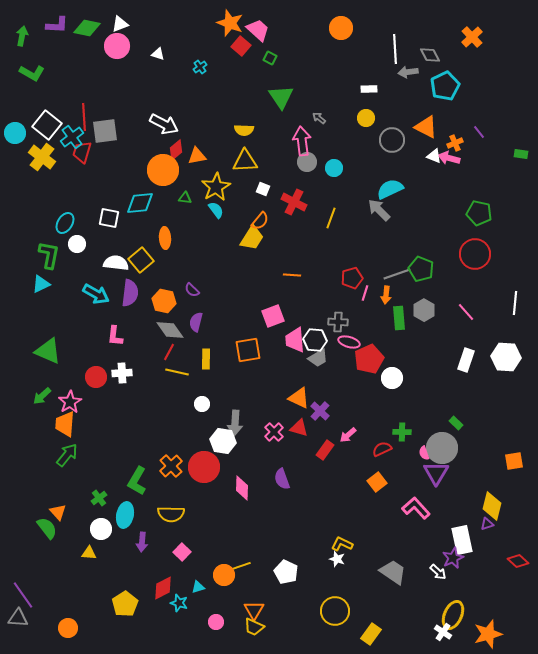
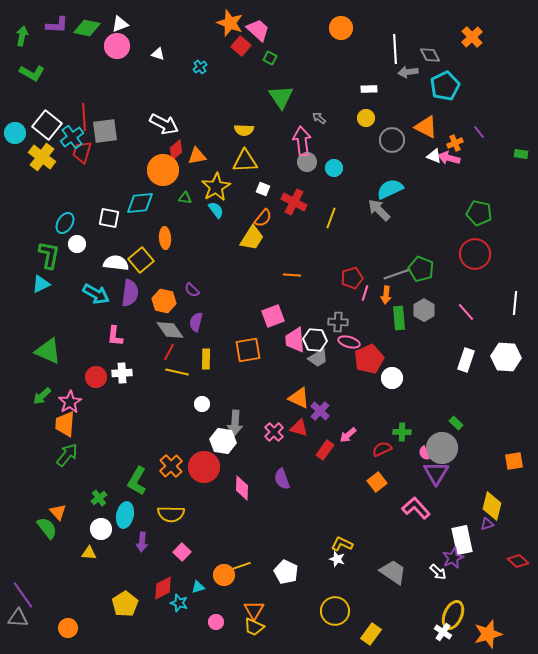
orange semicircle at (260, 221): moved 3 px right, 3 px up
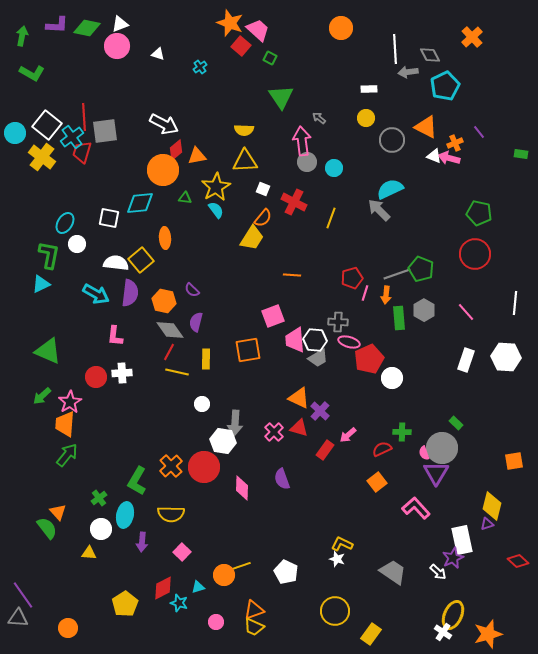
orange triangle at (254, 610): rotated 40 degrees clockwise
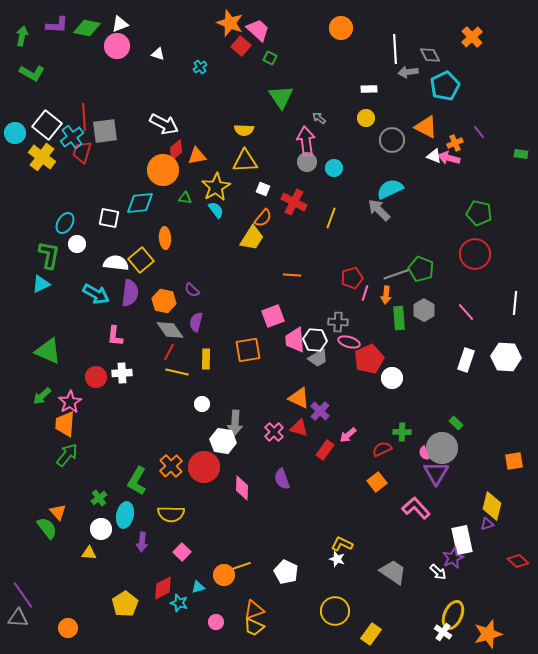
pink arrow at (302, 141): moved 4 px right
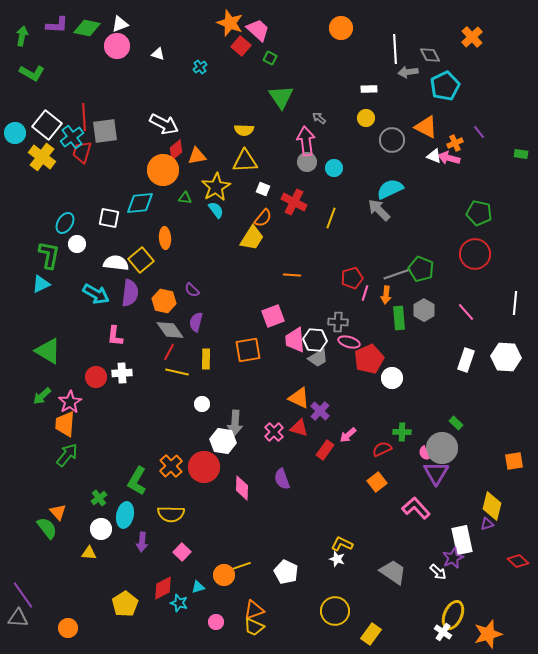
green triangle at (48, 351): rotated 8 degrees clockwise
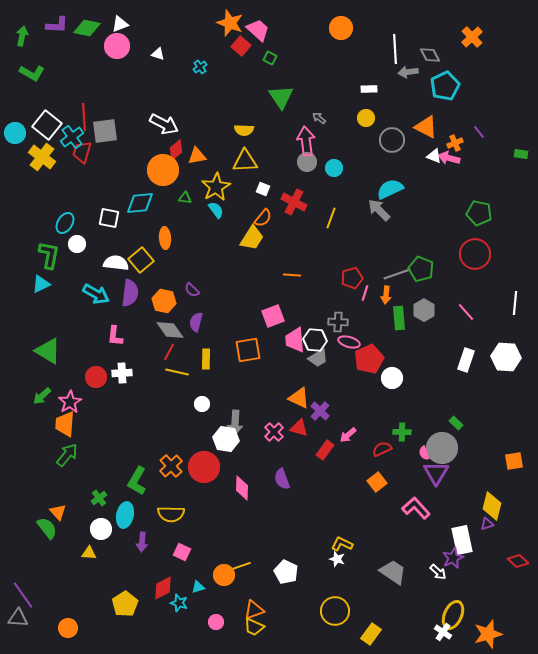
white hexagon at (223, 441): moved 3 px right, 2 px up
pink square at (182, 552): rotated 18 degrees counterclockwise
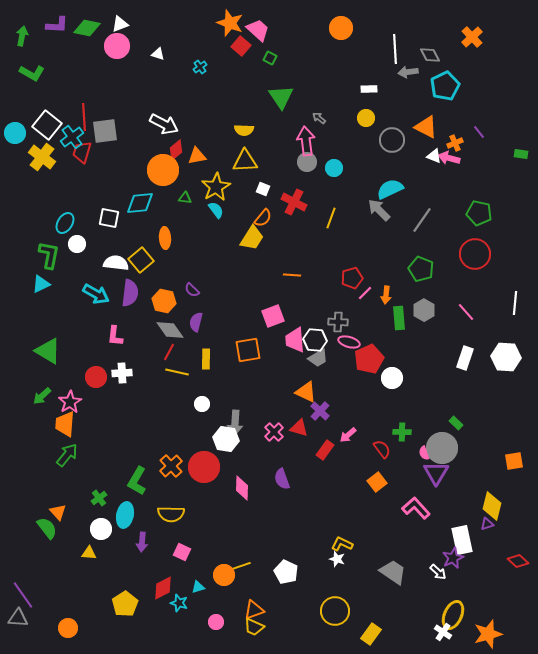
gray line at (397, 274): moved 25 px right, 54 px up; rotated 36 degrees counterclockwise
pink line at (365, 293): rotated 28 degrees clockwise
white rectangle at (466, 360): moved 1 px left, 2 px up
orange triangle at (299, 398): moved 7 px right, 6 px up
red semicircle at (382, 449): rotated 78 degrees clockwise
